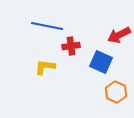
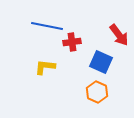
red arrow: rotated 100 degrees counterclockwise
red cross: moved 1 px right, 4 px up
orange hexagon: moved 19 px left
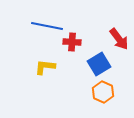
red arrow: moved 4 px down
red cross: rotated 12 degrees clockwise
blue square: moved 2 px left, 2 px down; rotated 35 degrees clockwise
orange hexagon: moved 6 px right
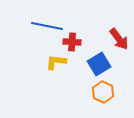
yellow L-shape: moved 11 px right, 5 px up
